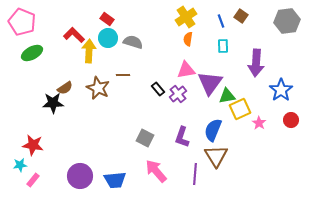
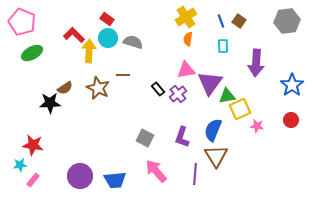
brown square: moved 2 px left, 5 px down
blue star: moved 11 px right, 5 px up
black star: moved 3 px left
pink star: moved 2 px left, 3 px down; rotated 24 degrees counterclockwise
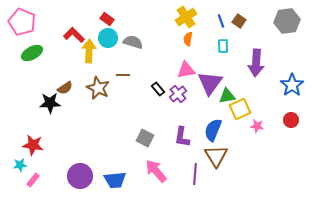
purple L-shape: rotated 10 degrees counterclockwise
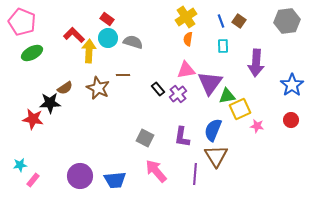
red star: moved 26 px up
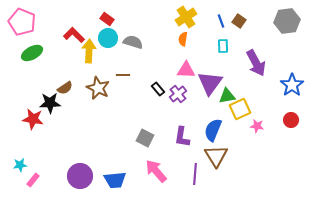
orange semicircle: moved 5 px left
purple arrow: rotated 32 degrees counterclockwise
pink triangle: rotated 12 degrees clockwise
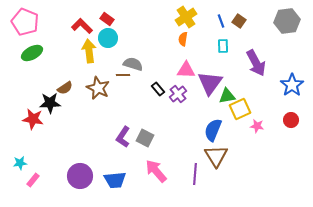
pink pentagon: moved 3 px right
red L-shape: moved 8 px right, 9 px up
gray semicircle: moved 22 px down
yellow arrow: rotated 10 degrees counterclockwise
purple L-shape: moved 59 px left; rotated 25 degrees clockwise
cyan star: moved 2 px up
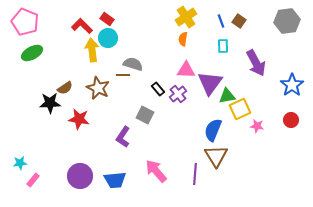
yellow arrow: moved 3 px right, 1 px up
red star: moved 46 px right
gray square: moved 23 px up
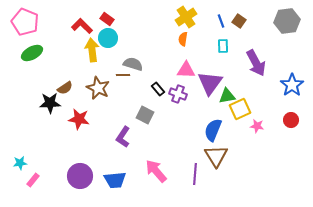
purple cross: rotated 30 degrees counterclockwise
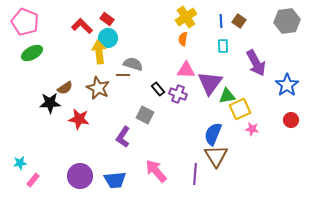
blue line: rotated 16 degrees clockwise
yellow arrow: moved 7 px right, 2 px down
blue star: moved 5 px left
pink star: moved 5 px left, 3 px down
blue semicircle: moved 4 px down
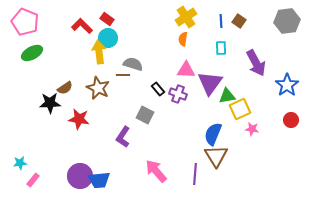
cyan rectangle: moved 2 px left, 2 px down
blue trapezoid: moved 16 px left
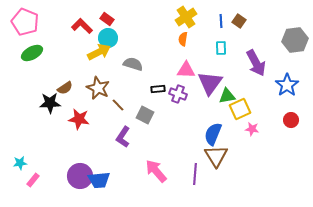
gray hexagon: moved 8 px right, 19 px down
yellow arrow: rotated 70 degrees clockwise
brown line: moved 5 px left, 30 px down; rotated 48 degrees clockwise
black rectangle: rotated 56 degrees counterclockwise
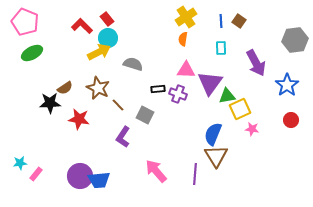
red rectangle: rotated 16 degrees clockwise
pink rectangle: moved 3 px right, 6 px up
